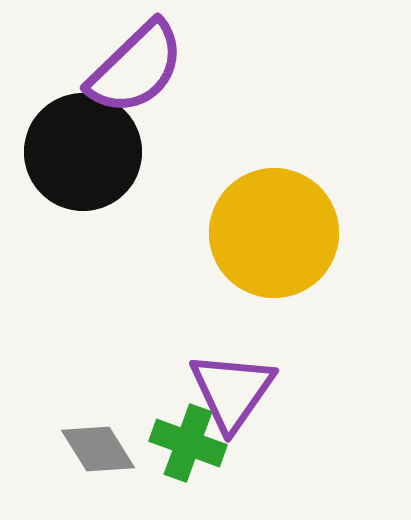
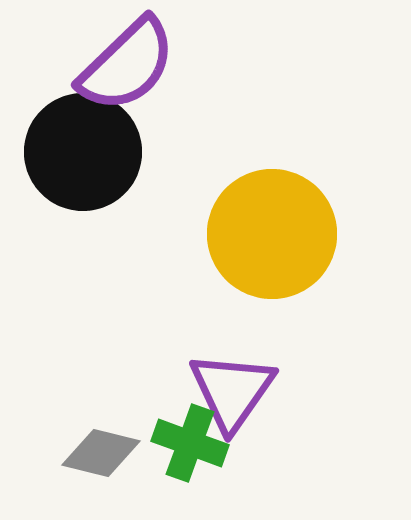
purple semicircle: moved 9 px left, 3 px up
yellow circle: moved 2 px left, 1 px down
green cross: moved 2 px right
gray diamond: moved 3 px right, 4 px down; rotated 44 degrees counterclockwise
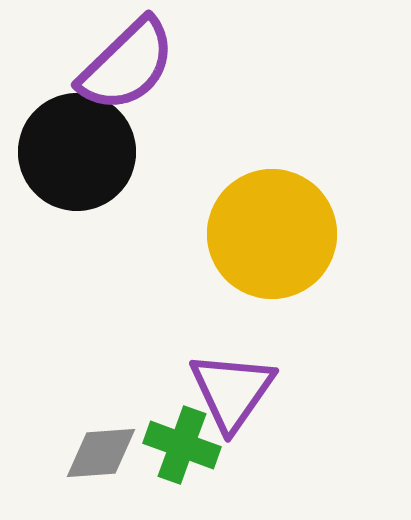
black circle: moved 6 px left
green cross: moved 8 px left, 2 px down
gray diamond: rotated 18 degrees counterclockwise
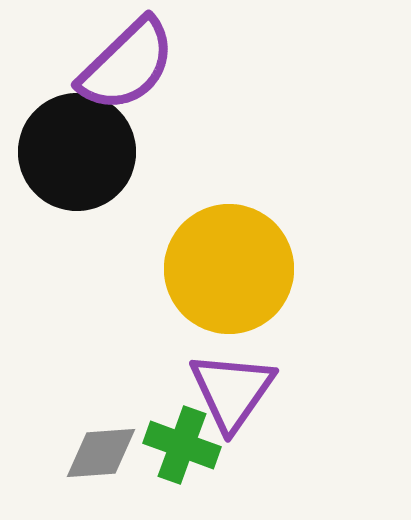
yellow circle: moved 43 px left, 35 px down
